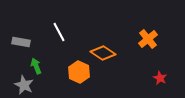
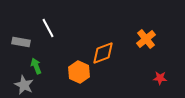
white line: moved 11 px left, 4 px up
orange cross: moved 2 px left
orange diamond: rotated 55 degrees counterclockwise
red star: rotated 24 degrees counterclockwise
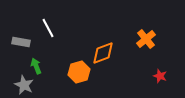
orange hexagon: rotated 20 degrees clockwise
red star: moved 2 px up; rotated 16 degrees clockwise
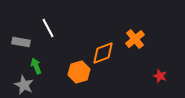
orange cross: moved 11 px left
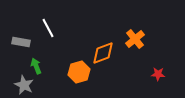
red star: moved 2 px left, 2 px up; rotated 16 degrees counterclockwise
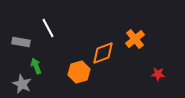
gray star: moved 2 px left, 1 px up
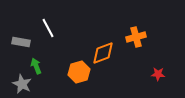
orange cross: moved 1 px right, 2 px up; rotated 24 degrees clockwise
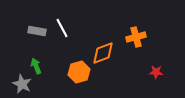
white line: moved 14 px right
gray rectangle: moved 16 px right, 11 px up
red star: moved 2 px left, 2 px up
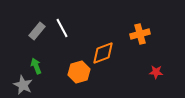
gray rectangle: rotated 60 degrees counterclockwise
orange cross: moved 4 px right, 3 px up
gray star: moved 1 px right, 1 px down
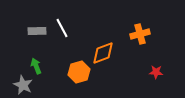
gray rectangle: rotated 48 degrees clockwise
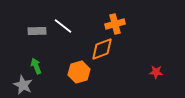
white line: moved 1 px right, 2 px up; rotated 24 degrees counterclockwise
orange cross: moved 25 px left, 10 px up
orange diamond: moved 1 px left, 4 px up
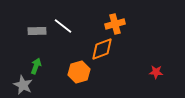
green arrow: rotated 42 degrees clockwise
